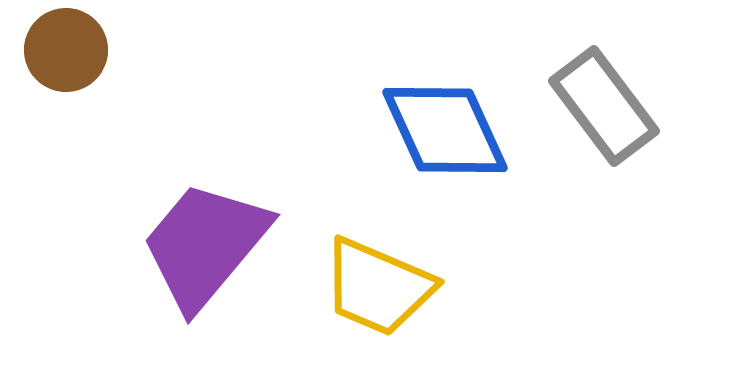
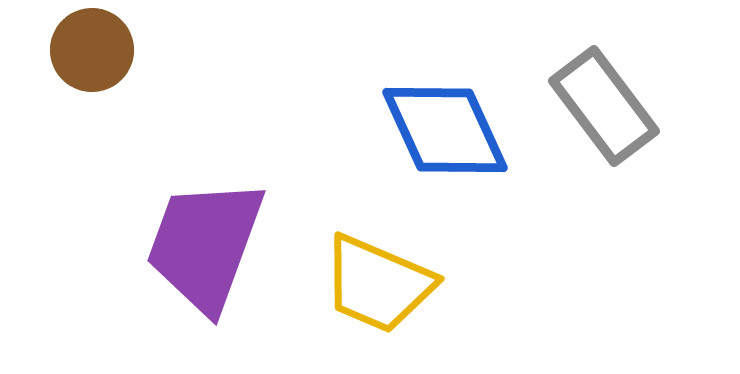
brown circle: moved 26 px right
purple trapezoid: rotated 20 degrees counterclockwise
yellow trapezoid: moved 3 px up
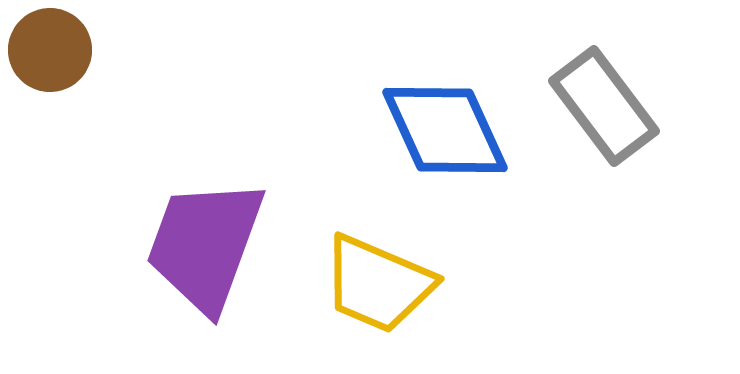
brown circle: moved 42 px left
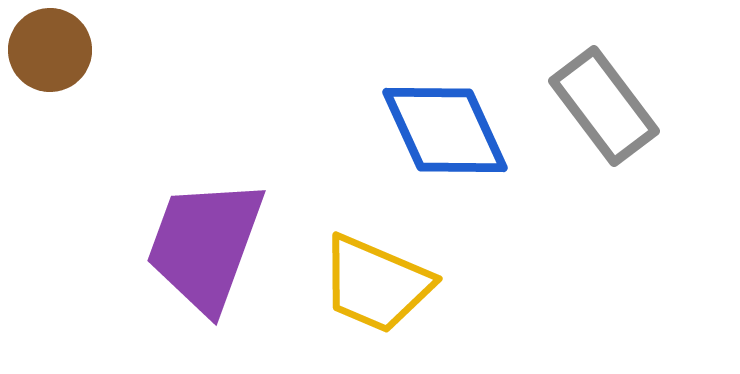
yellow trapezoid: moved 2 px left
